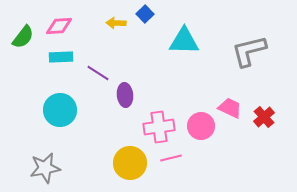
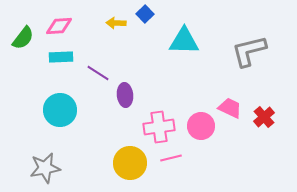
green semicircle: moved 1 px down
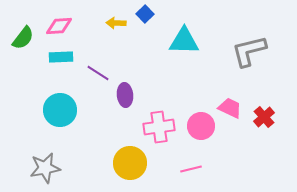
pink line: moved 20 px right, 11 px down
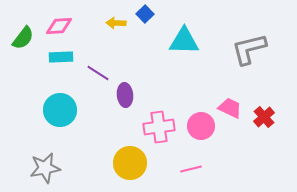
gray L-shape: moved 2 px up
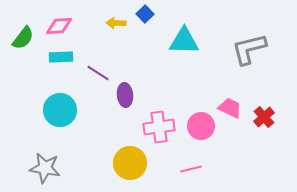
gray star: rotated 20 degrees clockwise
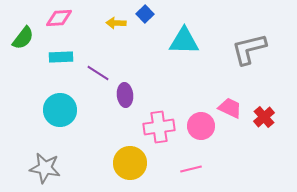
pink diamond: moved 8 px up
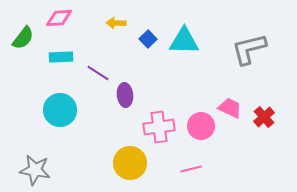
blue square: moved 3 px right, 25 px down
gray star: moved 10 px left, 2 px down
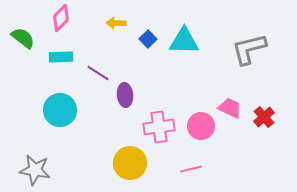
pink diamond: moved 2 px right; rotated 40 degrees counterclockwise
green semicircle: rotated 90 degrees counterclockwise
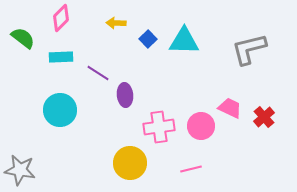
gray star: moved 15 px left
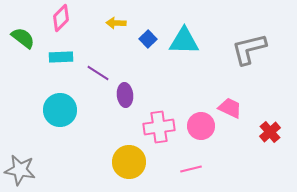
red cross: moved 6 px right, 15 px down
yellow circle: moved 1 px left, 1 px up
